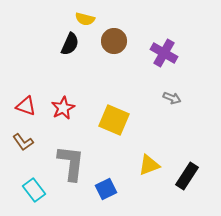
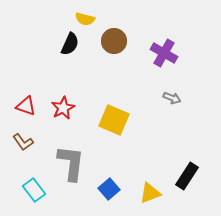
yellow triangle: moved 1 px right, 28 px down
blue square: moved 3 px right; rotated 15 degrees counterclockwise
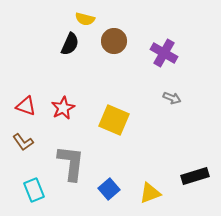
black rectangle: moved 8 px right; rotated 40 degrees clockwise
cyan rectangle: rotated 15 degrees clockwise
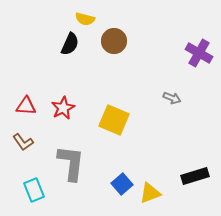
purple cross: moved 35 px right
red triangle: rotated 15 degrees counterclockwise
blue square: moved 13 px right, 5 px up
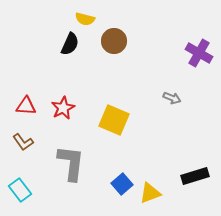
cyan rectangle: moved 14 px left; rotated 15 degrees counterclockwise
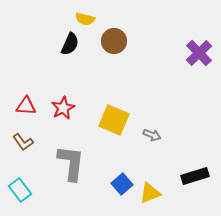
purple cross: rotated 16 degrees clockwise
gray arrow: moved 20 px left, 37 px down
